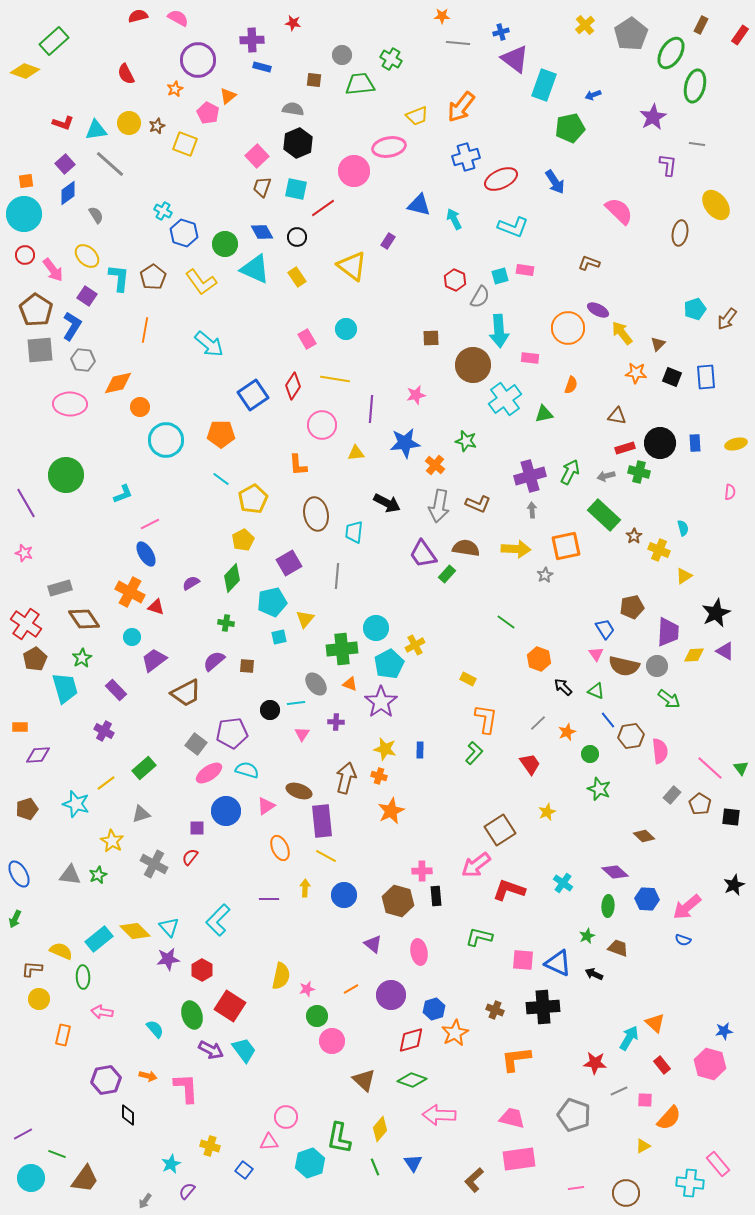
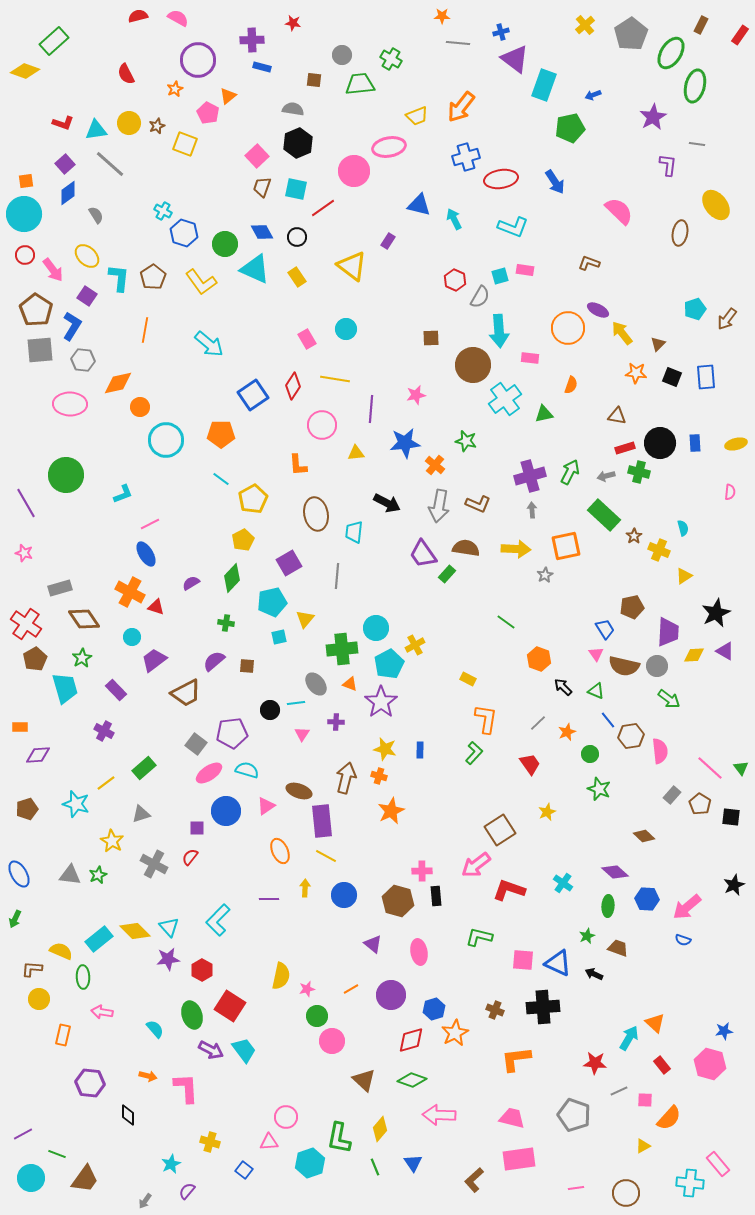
red ellipse at (501, 179): rotated 16 degrees clockwise
orange ellipse at (280, 848): moved 3 px down
purple hexagon at (106, 1080): moved 16 px left, 3 px down; rotated 16 degrees clockwise
yellow cross at (210, 1146): moved 4 px up
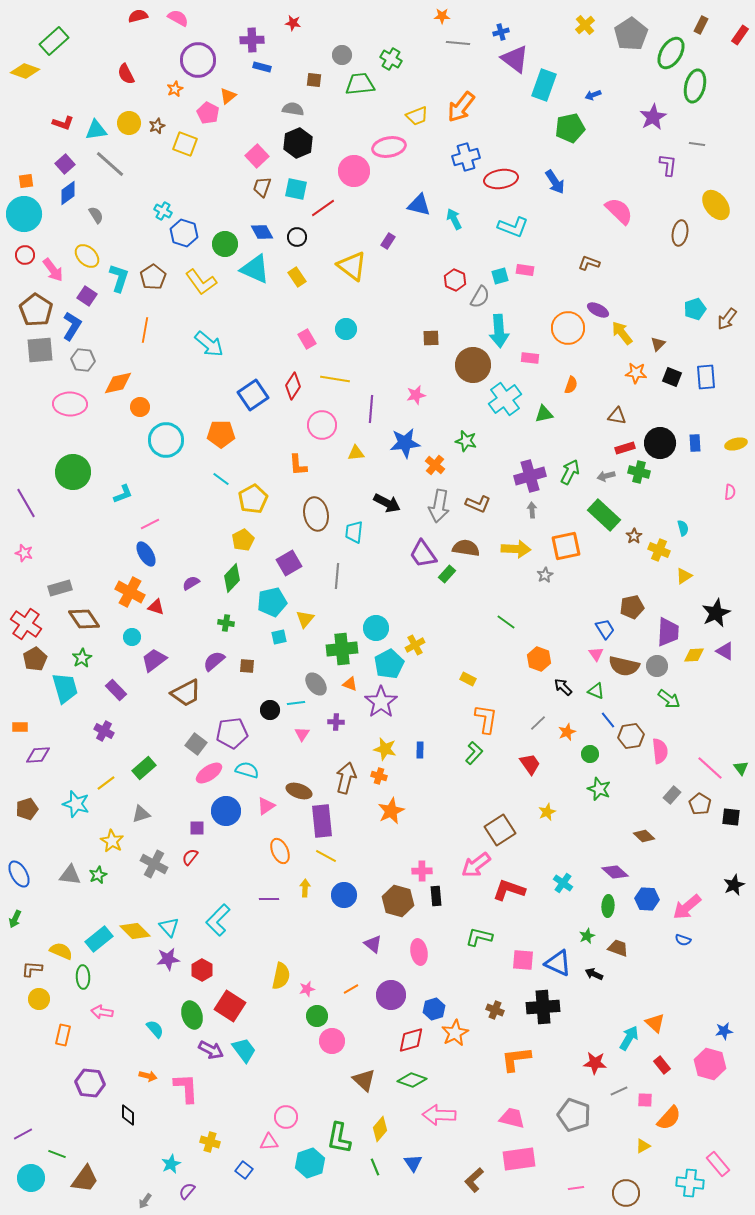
cyan L-shape at (119, 278): rotated 12 degrees clockwise
green circle at (66, 475): moved 7 px right, 3 px up
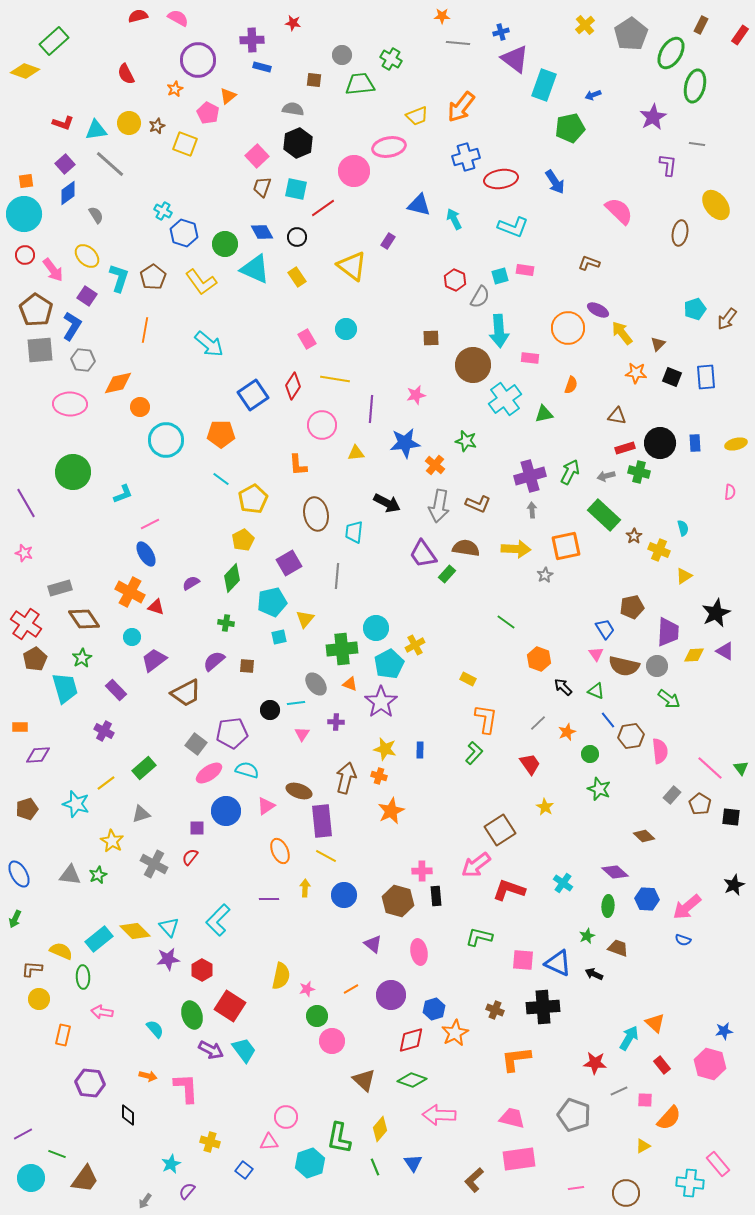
yellow star at (547, 812): moved 2 px left, 5 px up; rotated 18 degrees counterclockwise
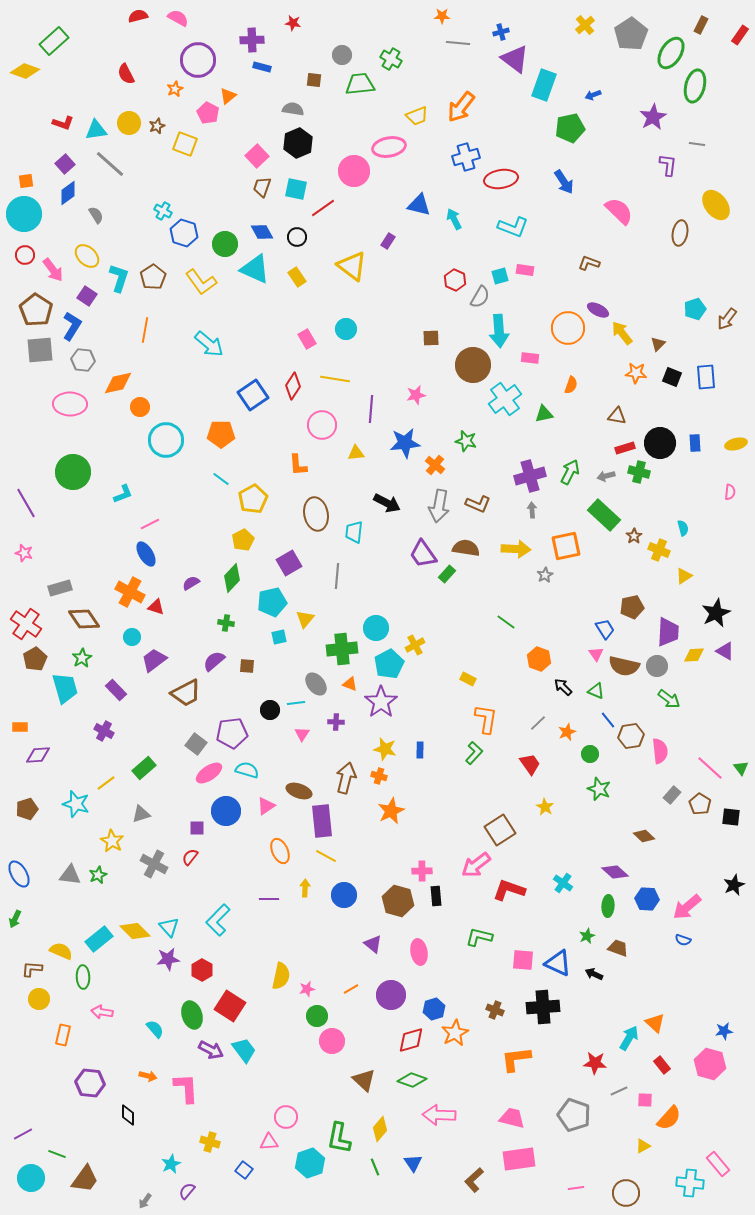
blue arrow at (555, 182): moved 9 px right
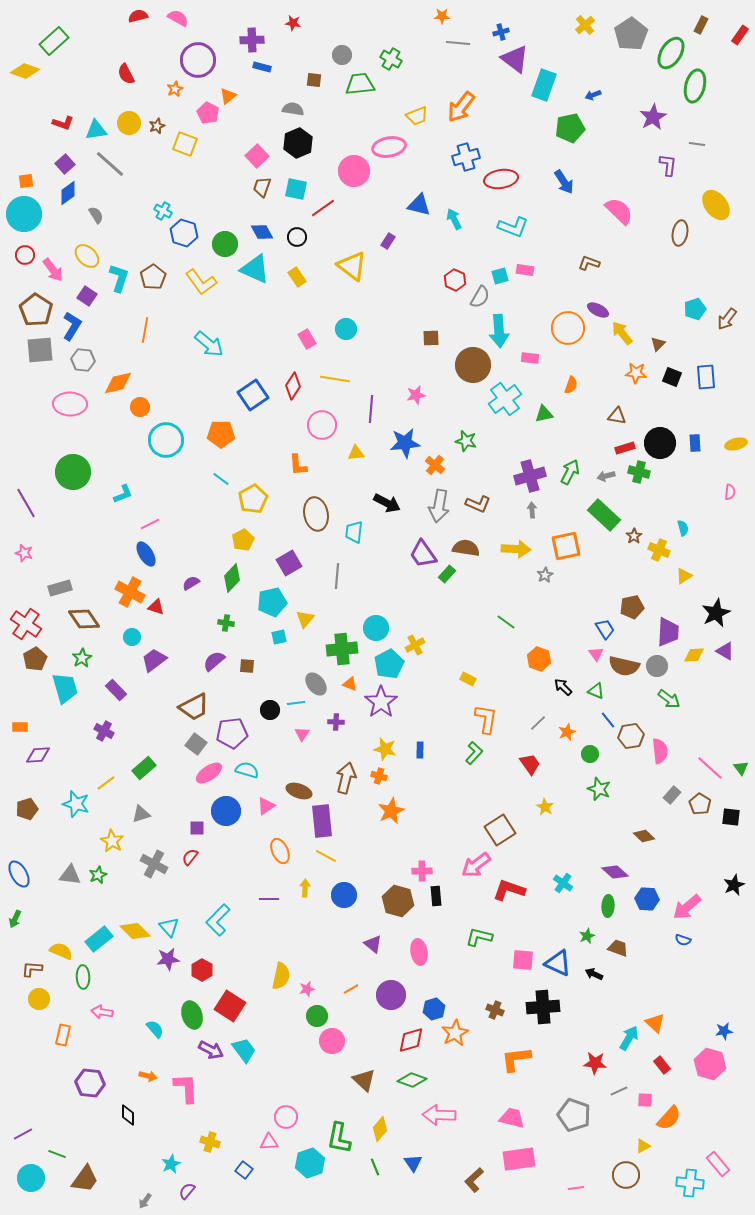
brown trapezoid at (186, 693): moved 8 px right, 14 px down
brown circle at (626, 1193): moved 18 px up
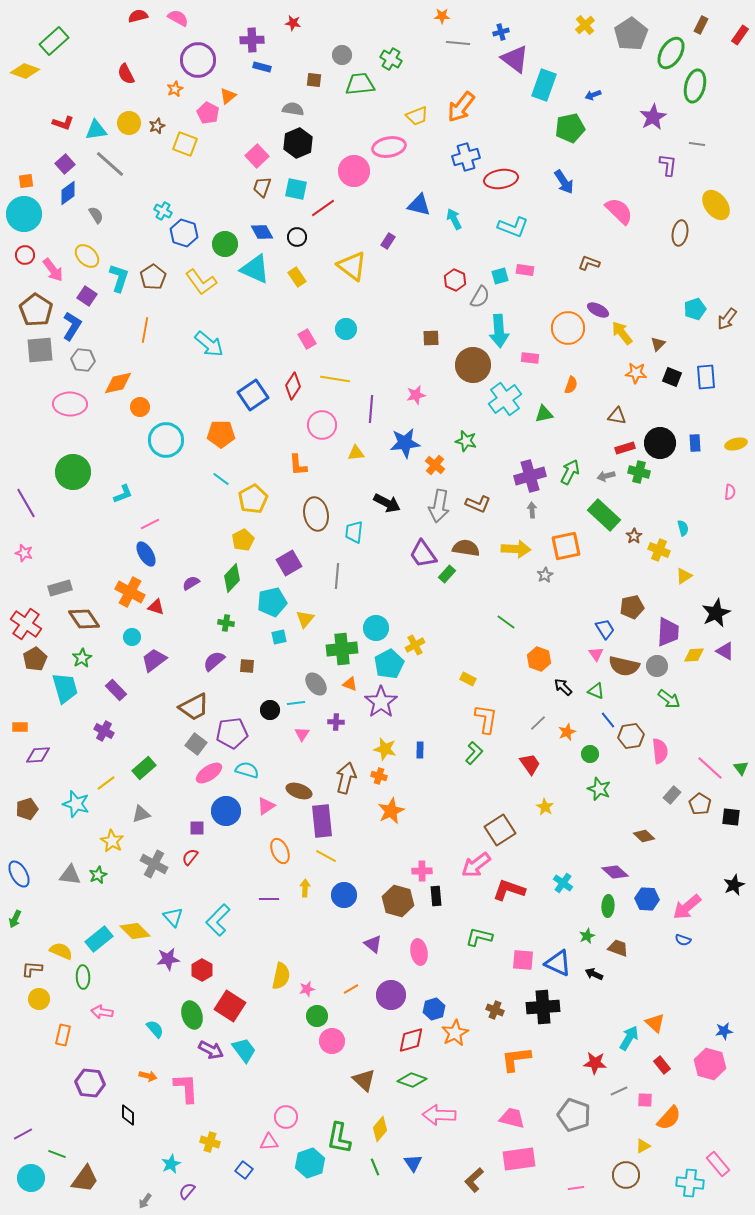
cyan triangle at (169, 927): moved 4 px right, 10 px up
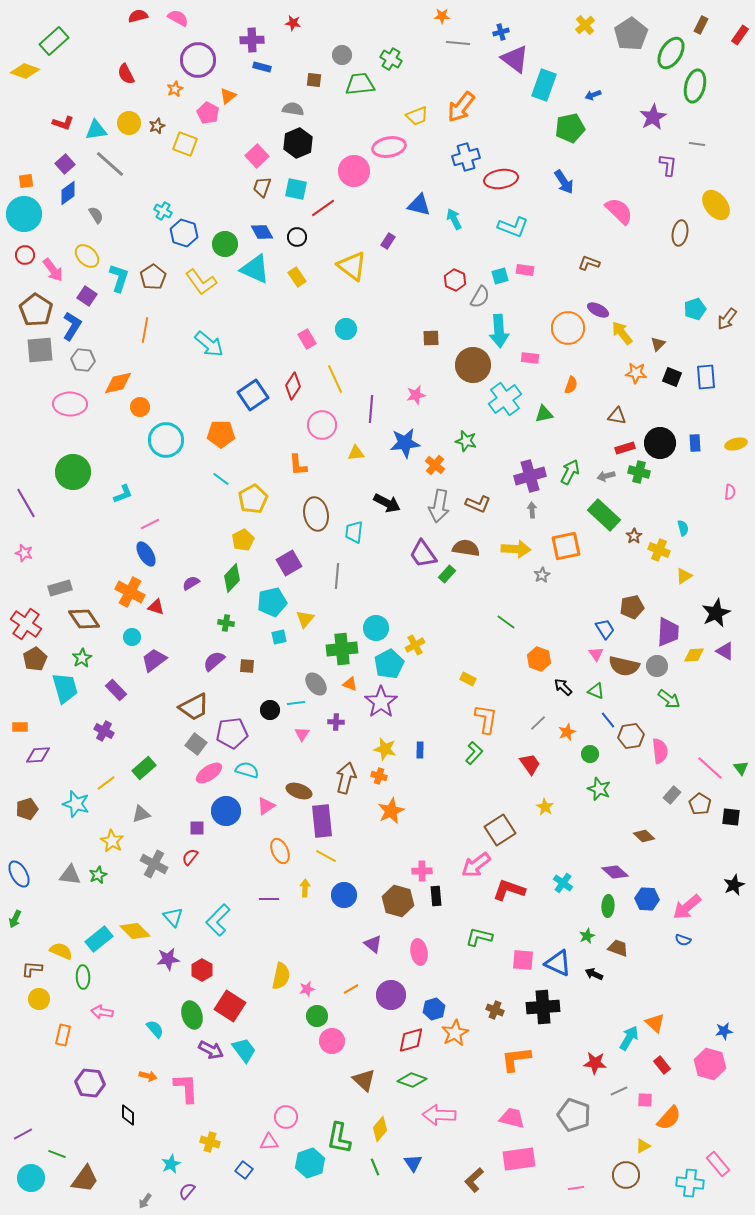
yellow line at (335, 379): rotated 56 degrees clockwise
gray star at (545, 575): moved 3 px left
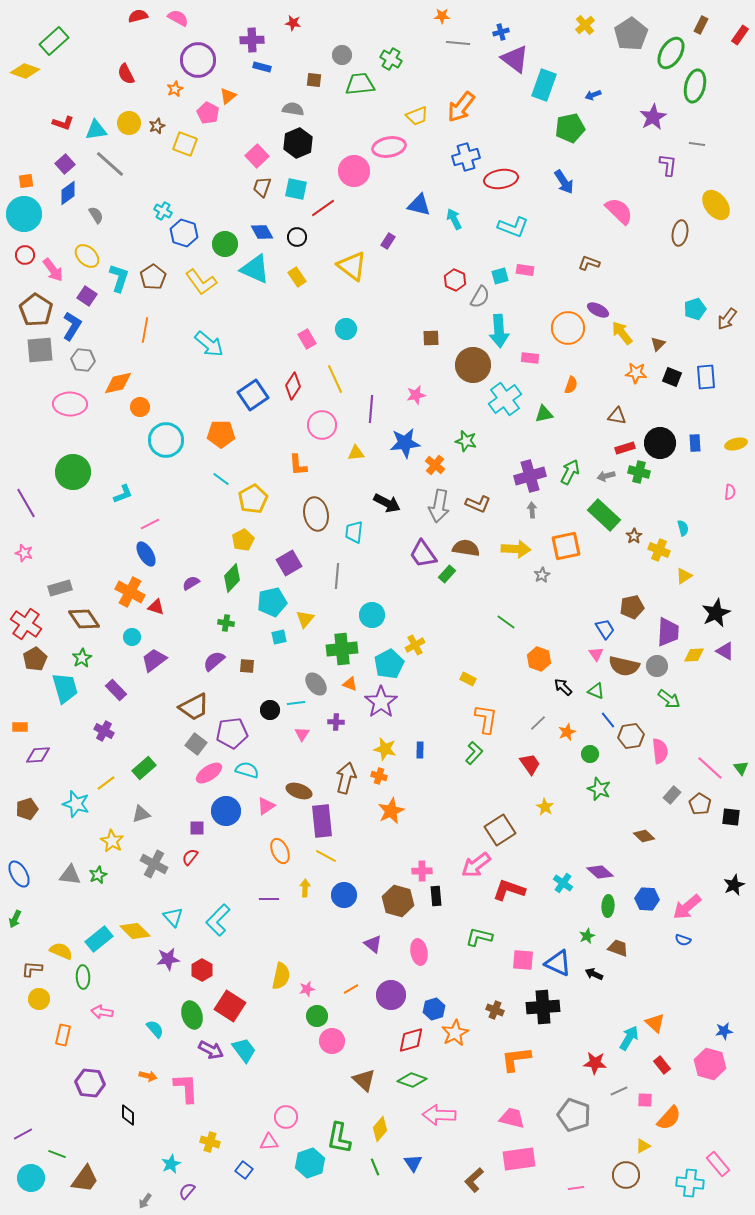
cyan circle at (376, 628): moved 4 px left, 13 px up
purple diamond at (615, 872): moved 15 px left
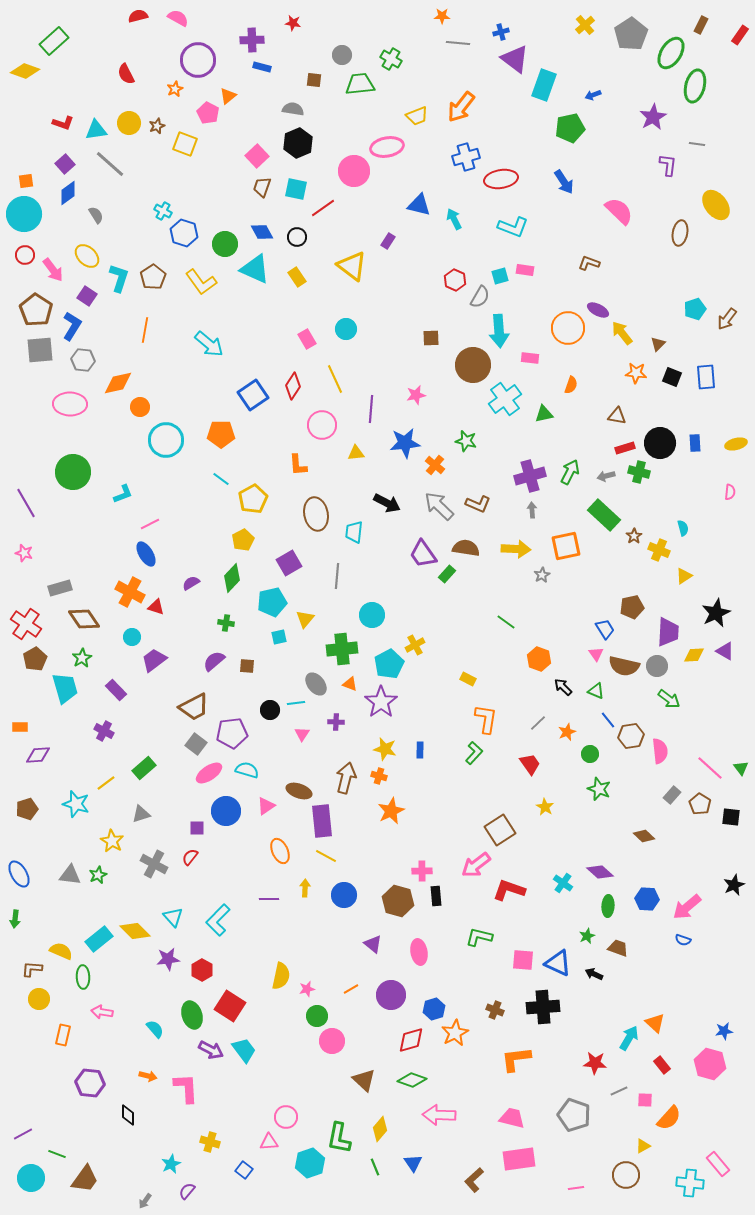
pink ellipse at (389, 147): moved 2 px left
gray arrow at (439, 506): rotated 124 degrees clockwise
green arrow at (15, 919): rotated 18 degrees counterclockwise
